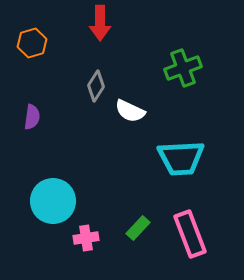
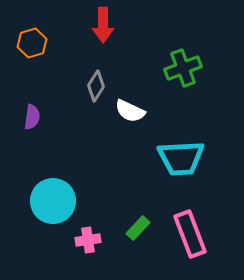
red arrow: moved 3 px right, 2 px down
pink cross: moved 2 px right, 2 px down
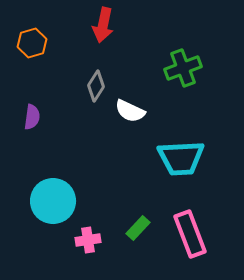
red arrow: rotated 12 degrees clockwise
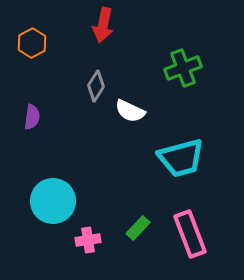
orange hexagon: rotated 12 degrees counterclockwise
cyan trapezoid: rotated 12 degrees counterclockwise
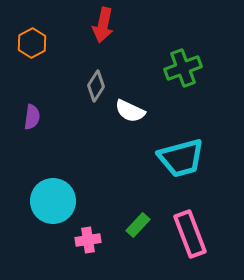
green rectangle: moved 3 px up
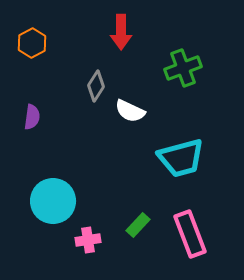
red arrow: moved 18 px right, 7 px down; rotated 12 degrees counterclockwise
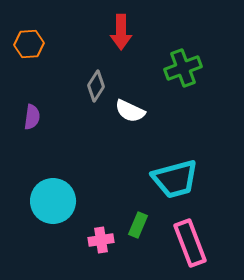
orange hexagon: moved 3 px left, 1 px down; rotated 24 degrees clockwise
cyan trapezoid: moved 6 px left, 21 px down
green rectangle: rotated 20 degrees counterclockwise
pink rectangle: moved 9 px down
pink cross: moved 13 px right
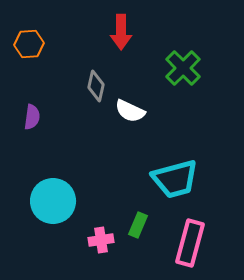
green cross: rotated 24 degrees counterclockwise
gray diamond: rotated 20 degrees counterclockwise
pink rectangle: rotated 36 degrees clockwise
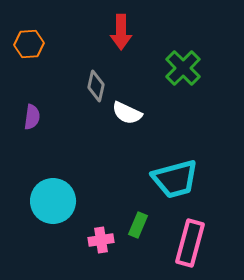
white semicircle: moved 3 px left, 2 px down
